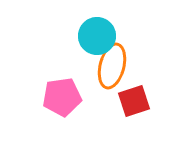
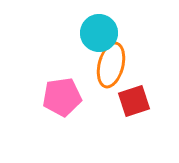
cyan circle: moved 2 px right, 3 px up
orange ellipse: moved 1 px left, 1 px up
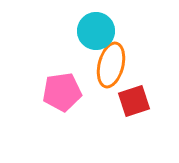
cyan circle: moved 3 px left, 2 px up
pink pentagon: moved 5 px up
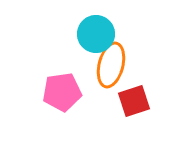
cyan circle: moved 3 px down
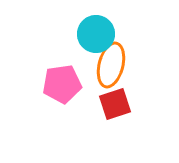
pink pentagon: moved 8 px up
red square: moved 19 px left, 3 px down
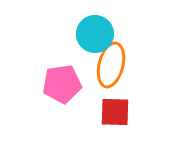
cyan circle: moved 1 px left
red square: moved 8 px down; rotated 20 degrees clockwise
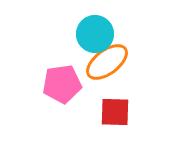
orange ellipse: moved 4 px left, 3 px up; rotated 39 degrees clockwise
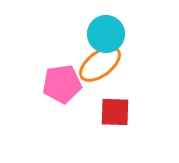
cyan circle: moved 11 px right
orange ellipse: moved 7 px left, 2 px down
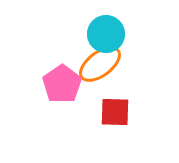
pink pentagon: rotated 27 degrees counterclockwise
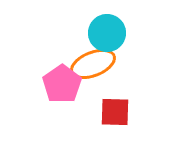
cyan circle: moved 1 px right, 1 px up
orange ellipse: moved 7 px left; rotated 15 degrees clockwise
